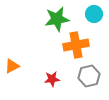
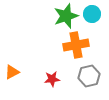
cyan circle: moved 2 px left
green star: moved 9 px right, 3 px up; rotated 10 degrees counterclockwise
orange triangle: moved 6 px down
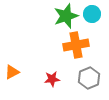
gray hexagon: moved 2 px down; rotated 10 degrees counterclockwise
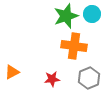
orange cross: moved 2 px left, 1 px down; rotated 20 degrees clockwise
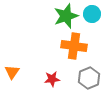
orange triangle: rotated 28 degrees counterclockwise
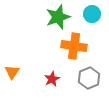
green star: moved 8 px left, 1 px down
red star: rotated 21 degrees counterclockwise
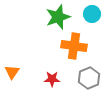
red star: rotated 28 degrees clockwise
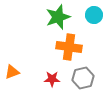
cyan circle: moved 2 px right, 1 px down
orange cross: moved 5 px left, 1 px down
orange triangle: rotated 35 degrees clockwise
gray hexagon: moved 6 px left; rotated 10 degrees clockwise
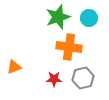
cyan circle: moved 5 px left, 3 px down
orange triangle: moved 2 px right, 5 px up
red star: moved 2 px right
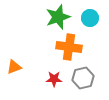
cyan circle: moved 1 px right
